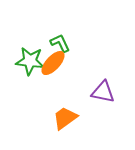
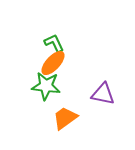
green L-shape: moved 6 px left
green star: moved 16 px right, 25 px down
purple triangle: moved 2 px down
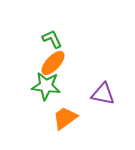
green L-shape: moved 2 px left, 4 px up
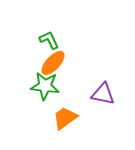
green L-shape: moved 3 px left, 1 px down
green star: moved 1 px left
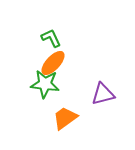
green L-shape: moved 2 px right, 2 px up
green star: moved 2 px up
purple triangle: rotated 25 degrees counterclockwise
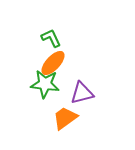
purple triangle: moved 21 px left, 1 px up
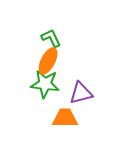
orange ellipse: moved 5 px left, 2 px up; rotated 16 degrees counterclockwise
purple triangle: moved 1 px left
orange trapezoid: rotated 36 degrees clockwise
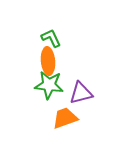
orange ellipse: rotated 32 degrees counterclockwise
green star: moved 4 px right, 1 px down
orange trapezoid: rotated 20 degrees counterclockwise
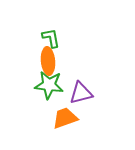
green L-shape: rotated 15 degrees clockwise
